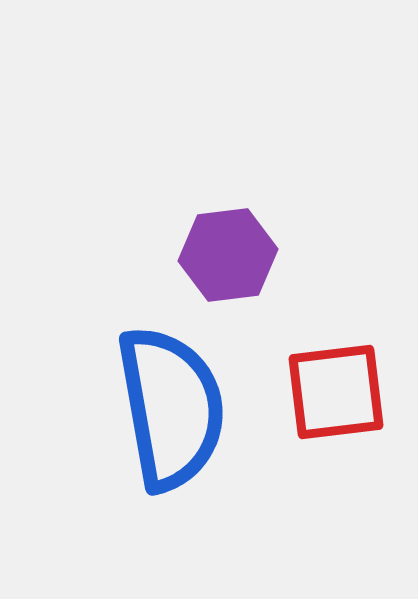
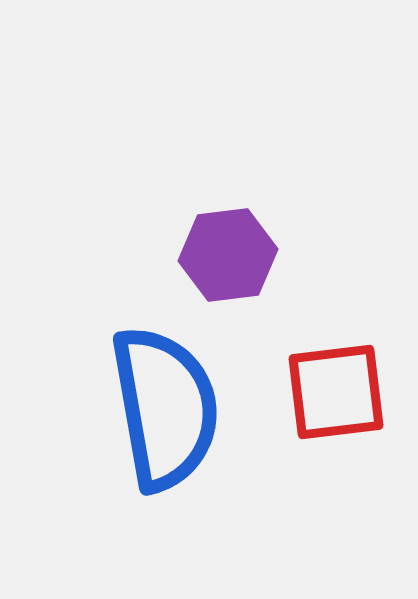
blue semicircle: moved 6 px left
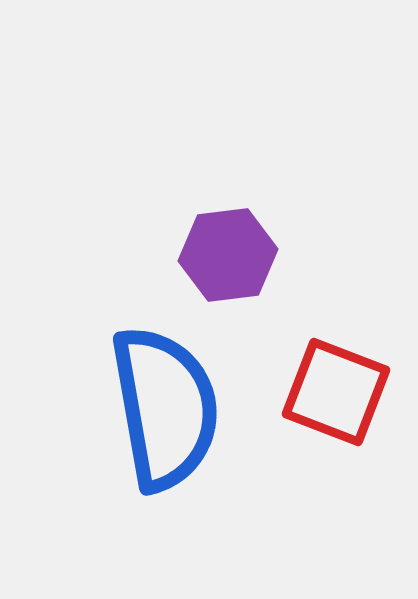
red square: rotated 28 degrees clockwise
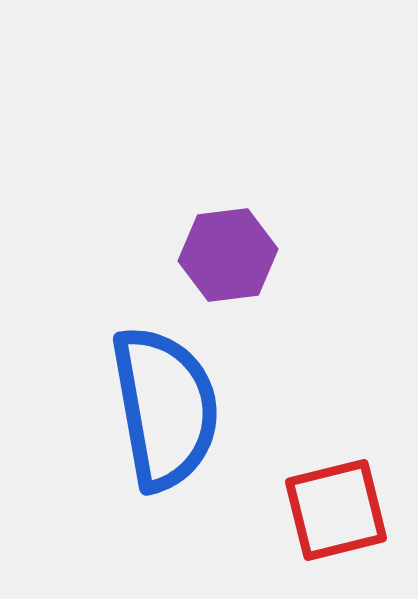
red square: moved 118 px down; rotated 35 degrees counterclockwise
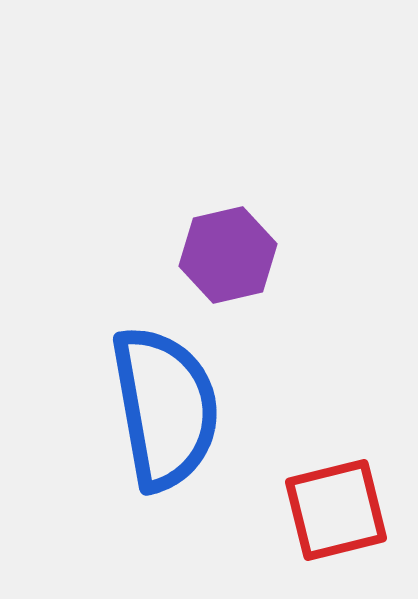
purple hexagon: rotated 6 degrees counterclockwise
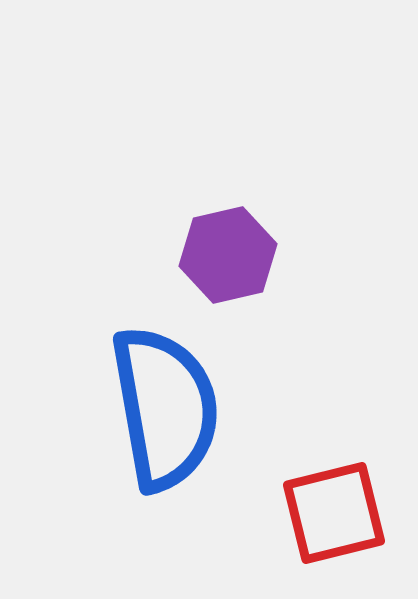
red square: moved 2 px left, 3 px down
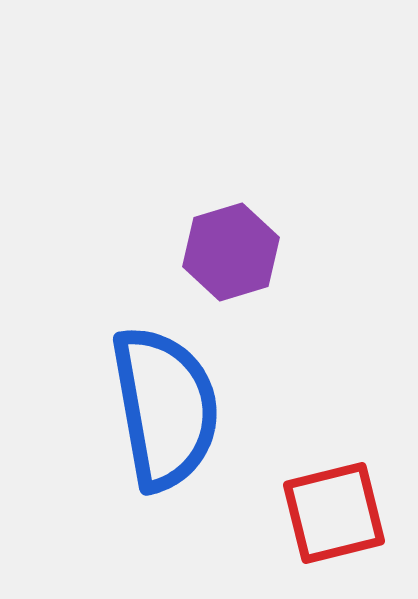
purple hexagon: moved 3 px right, 3 px up; rotated 4 degrees counterclockwise
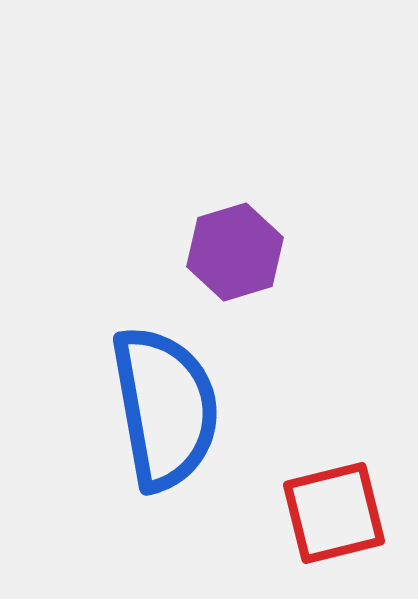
purple hexagon: moved 4 px right
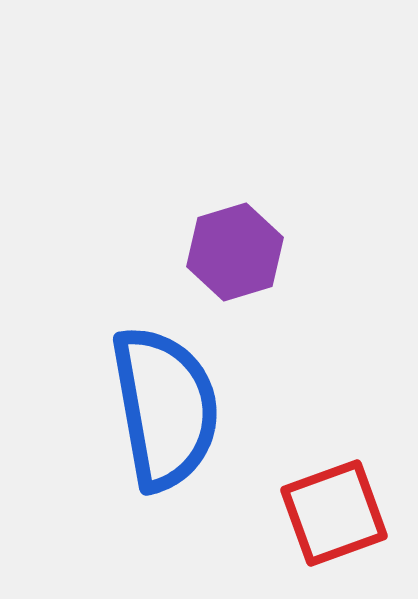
red square: rotated 6 degrees counterclockwise
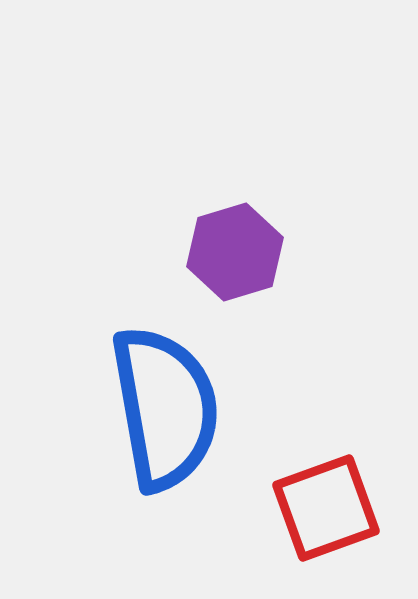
red square: moved 8 px left, 5 px up
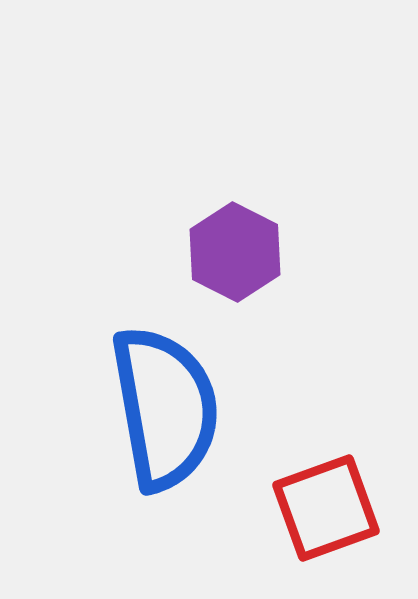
purple hexagon: rotated 16 degrees counterclockwise
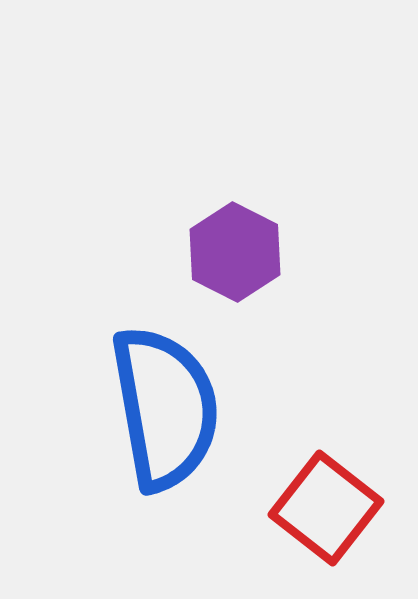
red square: rotated 32 degrees counterclockwise
